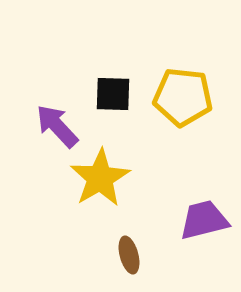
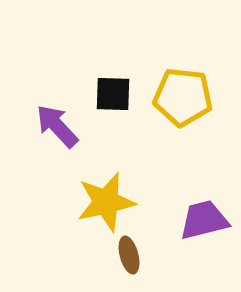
yellow star: moved 6 px right, 24 px down; rotated 18 degrees clockwise
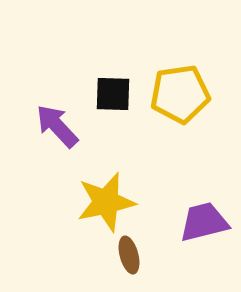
yellow pentagon: moved 3 px left, 3 px up; rotated 14 degrees counterclockwise
purple trapezoid: moved 2 px down
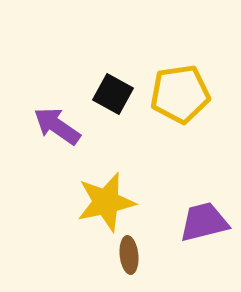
black square: rotated 27 degrees clockwise
purple arrow: rotated 12 degrees counterclockwise
brown ellipse: rotated 9 degrees clockwise
